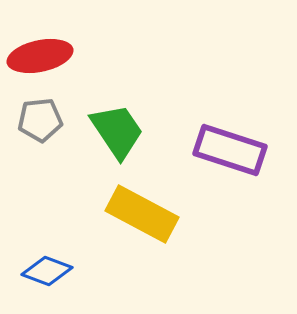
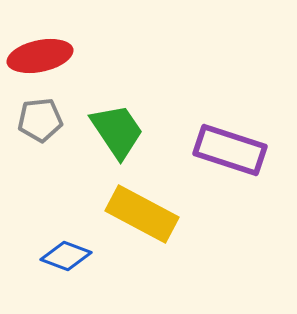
blue diamond: moved 19 px right, 15 px up
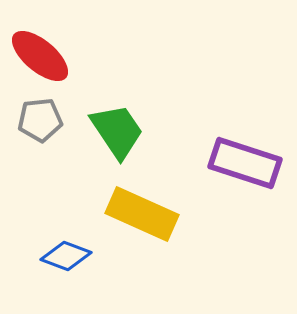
red ellipse: rotated 52 degrees clockwise
purple rectangle: moved 15 px right, 13 px down
yellow rectangle: rotated 4 degrees counterclockwise
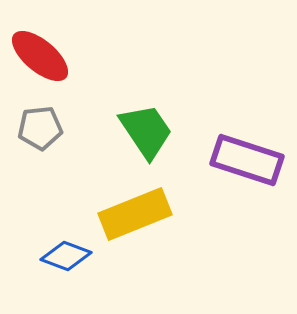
gray pentagon: moved 8 px down
green trapezoid: moved 29 px right
purple rectangle: moved 2 px right, 3 px up
yellow rectangle: moved 7 px left; rotated 46 degrees counterclockwise
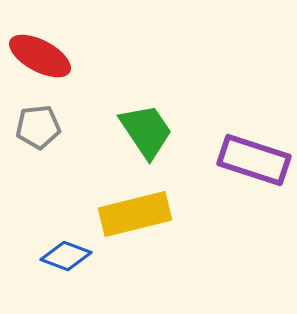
red ellipse: rotated 12 degrees counterclockwise
gray pentagon: moved 2 px left, 1 px up
purple rectangle: moved 7 px right
yellow rectangle: rotated 8 degrees clockwise
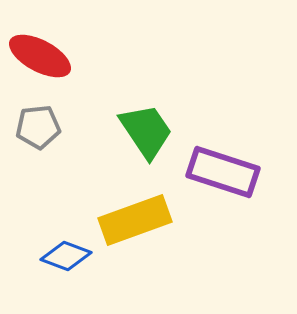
purple rectangle: moved 31 px left, 12 px down
yellow rectangle: moved 6 px down; rotated 6 degrees counterclockwise
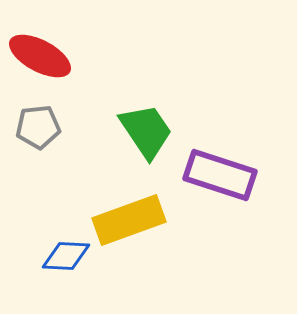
purple rectangle: moved 3 px left, 3 px down
yellow rectangle: moved 6 px left
blue diamond: rotated 18 degrees counterclockwise
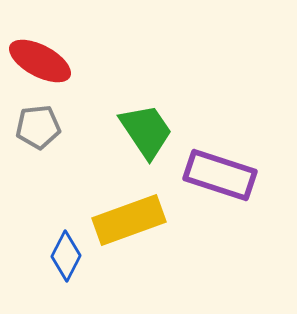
red ellipse: moved 5 px down
blue diamond: rotated 66 degrees counterclockwise
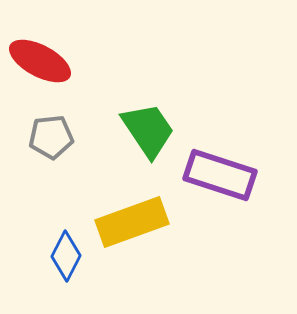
gray pentagon: moved 13 px right, 10 px down
green trapezoid: moved 2 px right, 1 px up
yellow rectangle: moved 3 px right, 2 px down
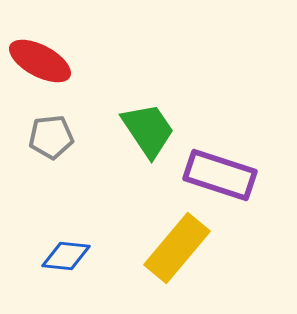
yellow rectangle: moved 45 px right, 26 px down; rotated 30 degrees counterclockwise
blue diamond: rotated 69 degrees clockwise
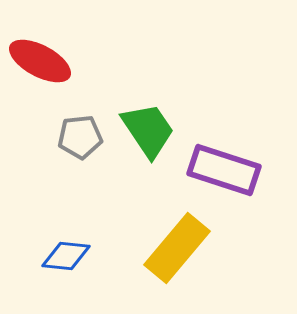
gray pentagon: moved 29 px right
purple rectangle: moved 4 px right, 5 px up
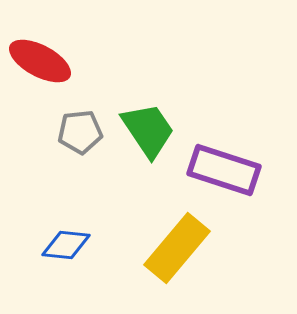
gray pentagon: moved 5 px up
blue diamond: moved 11 px up
